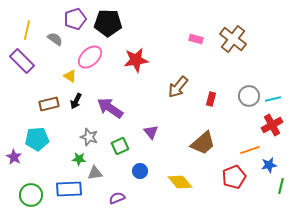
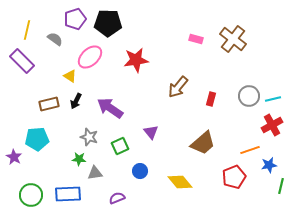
blue rectangle: moved 1 px left, 5 px down
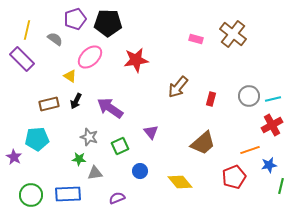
brown cross: moved 5 px up
purple rectangle: moved 2 px up
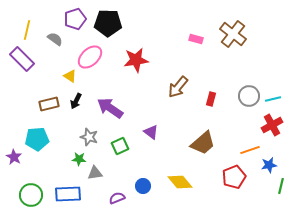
purple triangle: rotated 14 degrees counterclockwise
blue circle: moved 3 px right, 15 px down
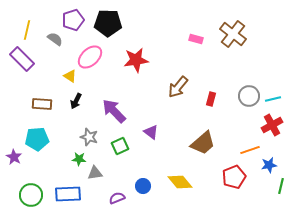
purple pentagon: moved 2 px left, 1 px down
brown rectangle: moved 7 px left; rotated 18 degrees clockwise
purple arrow: moved 4 px right, 3 px down; rotated 12 degrees clockwise
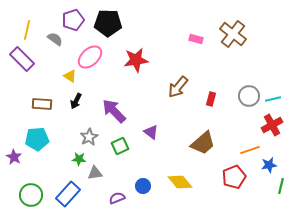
gray star: rotated 24 degrees clockwise
blue rectangle: rotated 45 degrees counterclockwise
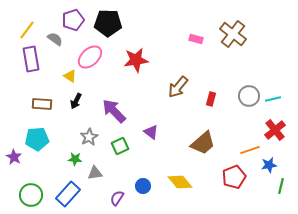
yellow line: rotated 24 degrees clockwise
purple rectangle: moved 9 px right; rotated 35 degrees clockwise
red cross: moved 3 px right, 5 px down; rotated 10 degrees counterclockwise
green star: moved 4 px left
purple semicircle: rotated 35 degrees counterclockwise
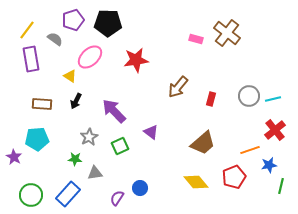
brown cross: moved 6 px left, 1 px up
yellow diamond: moved 16 px right
blue circle: moved 3 px left, 2 px down
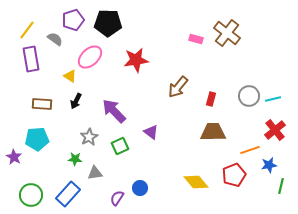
brown trapezoid: moved 10 px right, 11 px up; rotated 140 degrees counterclockwise
red pentagon: moved 2 px up
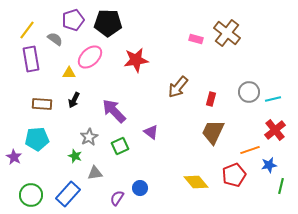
yellow triangle: moved 1 px left, 3 px up; rotated 32 degrees counterclockwise
gray circle: moved 4 px up
black arrow: moved 2 px left, 1 px up
brown trapezoid: rotated 64 degrees counterclockwise
green star: moved 3 px up; rotated 16 degrees clockwise
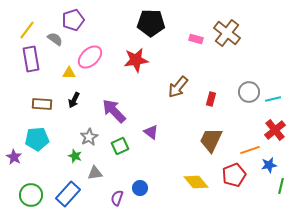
black pentagon: moved 43 px right
brown trapezoid: moved 2 px left, 8 px down
purple semicircle: rotated 14 degrees counterclockwise
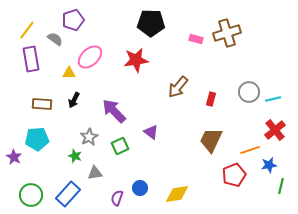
brown cross: rotated 36 degrees clockwise
yellow diamond: moved 19 px left, 12 px down; rotated 60 degrees counterclockwise
